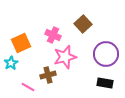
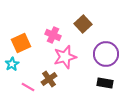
cyan star: moved 1 px right, 1 px down
brown cross: moved 1 px right, 4 px down; rotated 21 degrees counterclockwise
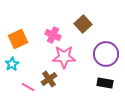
orange square: moved 3 px left, 4 px up
pink star: moved 1 px left; rotated 15 degrees clockwise
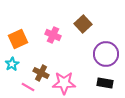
pink star: moved 26 px down
brown cross: moved 8 px left, 6 px up; rotated 28 degrees counterclockwise
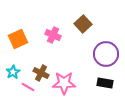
cyan star: moved 1 px right, 8 px down
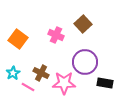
pink cross: moved 3 px right
orange square: rotated 30 degrees counterclockwise
purple circle: moved 21 px left, 8 px down
cyan star: moved 1 px down
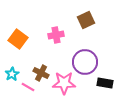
brown square: moved 3 px right, 4 px up; rotated 18 degrees clockwise
pink cross: rotated 35 degrees counterclockwise
cyan star: moved 1 px left, 1 px down
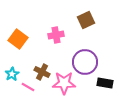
brown cross: moved 1 px right, 1 px up
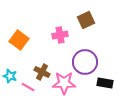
pink cross: moved 4 px right
orange square: moved 1 px right, 1 px down
cyan star: moved 2 px left, 2 px down; rotated 24 degrees counterclockwise
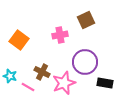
pink star: rotated 20 degrees counterclockwise
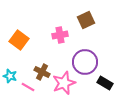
black rectangle: rotated 21 degrees clockwise
